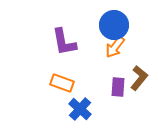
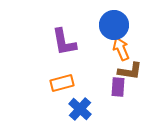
orange arrow: moved 6 px right, 2 px down; rotated 120 degrees clockwise
brown L-shape: moved 9 px left, 7 px up; rotated 60 degrees clockwise
orange rectangle: rotated 35 degrees counterclockwise
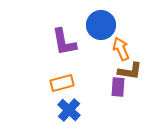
blue circle: moved 13 px left
blue cross: moved 11 px left, 1 px down
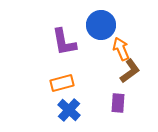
brown L-shape: rotated 45 degrees counterclockwise
purple rectangle: moved 16 px down
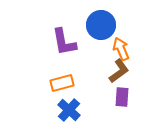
brown L-shape: moved 11 px left
purple rectangle: moved 4 px right, 6 px up
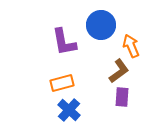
orange arrow: moved 10 px right, 3 px up
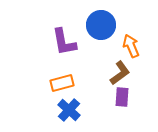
brown L-shape: moved 1 px right, 2 px down
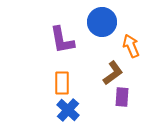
blue circle: moved 1 px right, 3 px up
purple L-shape: moved 2 px left, 2 px up
brown L-shape: moved 7 px left
orange rectangle: rotated 75 degrees counterclockwise
blue cross: moved 1 px left
